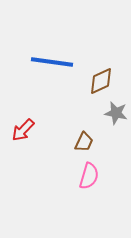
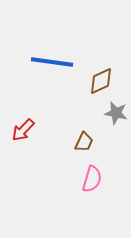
pink semicircle: moved 3 px right, 3 px down
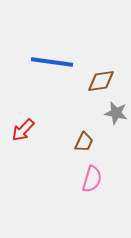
brown diamond: rotated 16 degrees clockwise
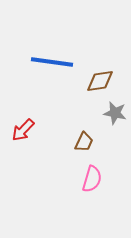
brown diamond: moved 1 px left
gray star: moved 1 px left
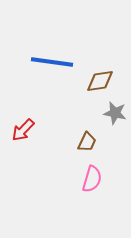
brown trapezoid: moved 3 px right
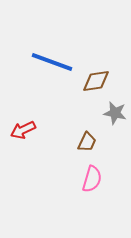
blue line: rotated 12 degrees clockwise
brown diamond: moved 4 px left
red arrow: rotated 20 degrees clockwise
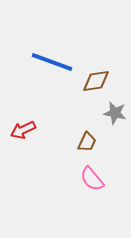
pink semicircle: rotated 124 degrees clockwise
